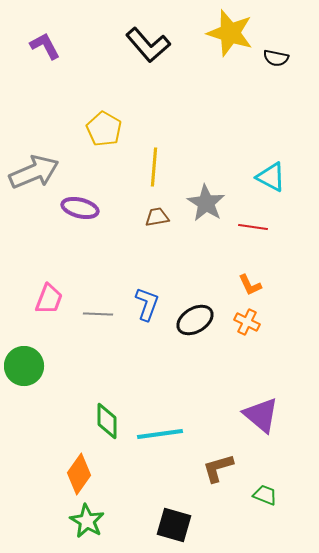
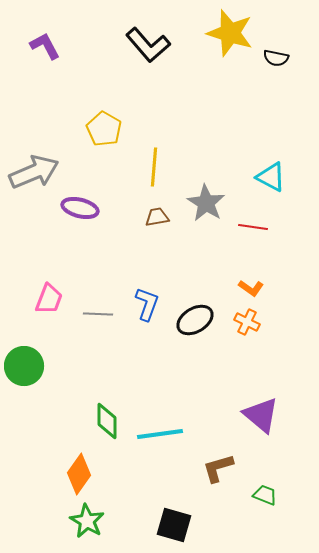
orange L-shape: moved 1 px right, 3 px down; rotated 30 degrees counterclockwise
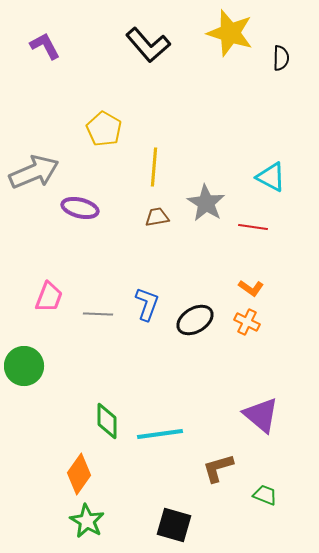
black semicircle: moved 5 px right; rotated 100 degrees counterclockwise
pink trapezoid: moved 2 px up
